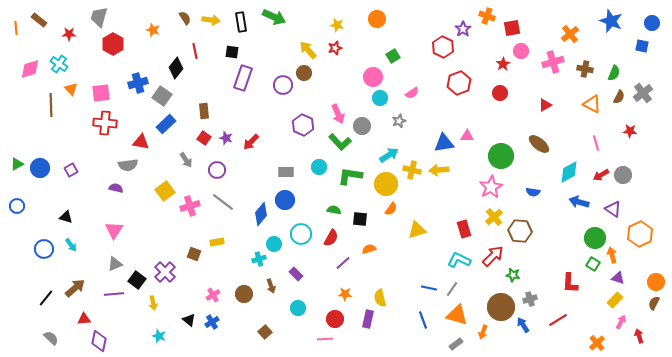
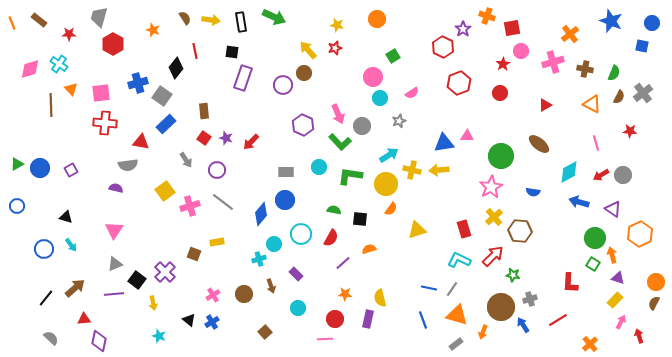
orange line at (16, 28): moved 4 px left, 5 px up; rotated 16 degrees counterclockwise
orange cross at (597, 343): moved 7 px left, 1 px down
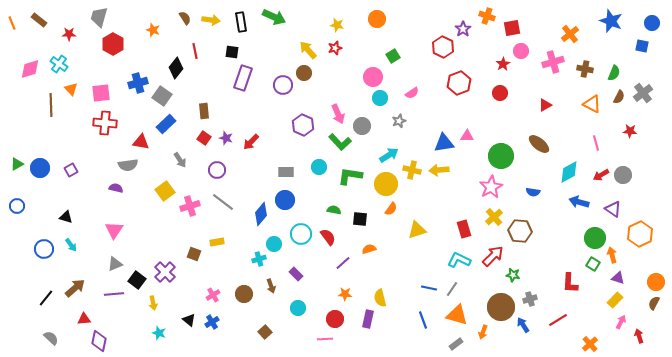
gray arrow at (186, 160): moved 6 px left
red semicircle at (331, 238): moved 3 px left, 1 px up; rotated 66 degrees counterclockwise
cyan star at (159, 336): moved 3 px up
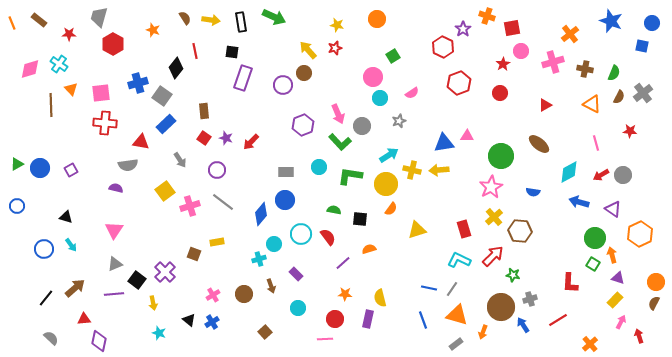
purple hexagon at (303, 125): rotated 15 degrees clockwise
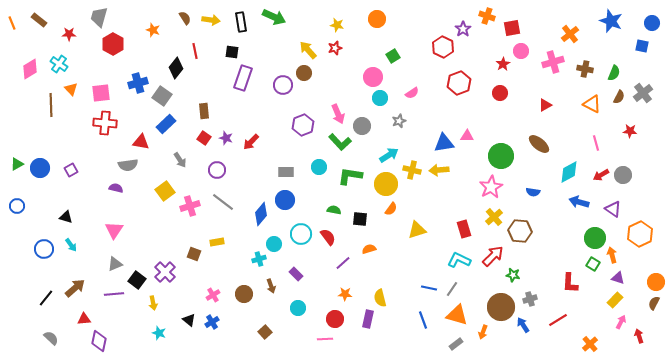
pink diamond at (30, 69): rotated 15 degrees counterclockwise
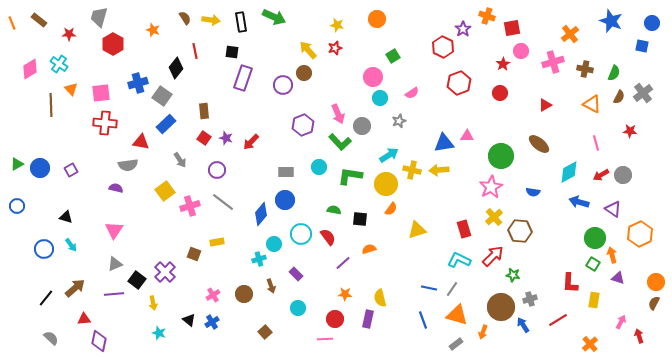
yellow rectangle at (615, 300): moved 21 px left; rotated 35 degrees counterclockwise
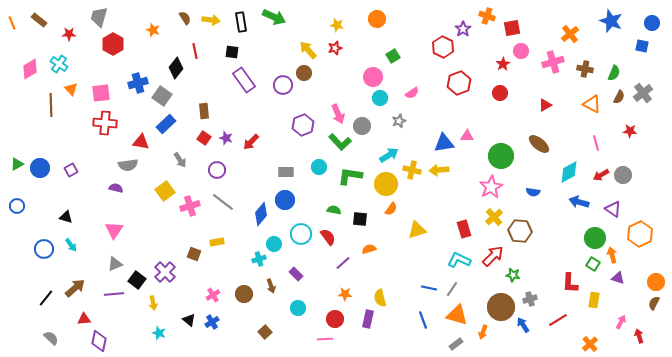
purple rectangle at (243, 78): moved 1 px right, 2 px down; rotated 55 degrees counterclockwise
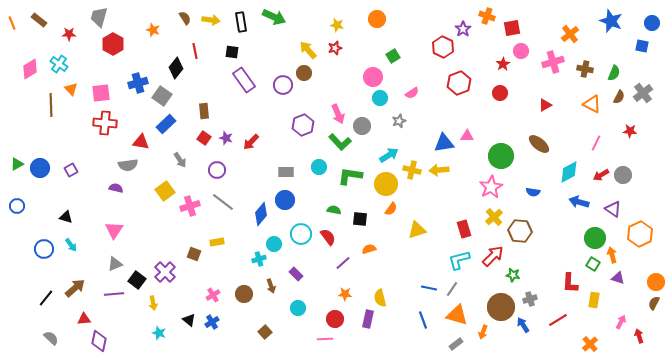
pink line at (596, 143): rotated 42 degrees clockwise
cyan L-shape at (459, 260): rotated 40 degrees counterclockwise
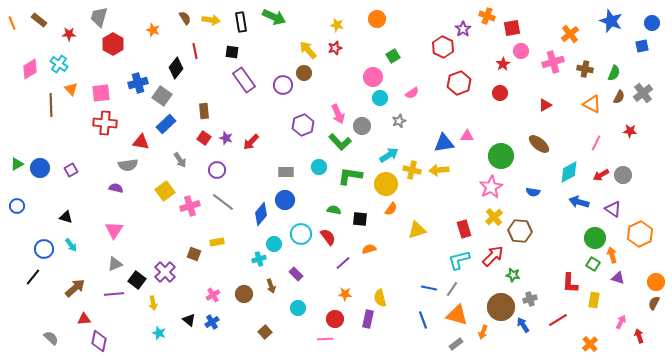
blue square at (642, 46): rotated 24 degrees counterclockwise
black line at (46, 298): moved 13 px left, 21 px up
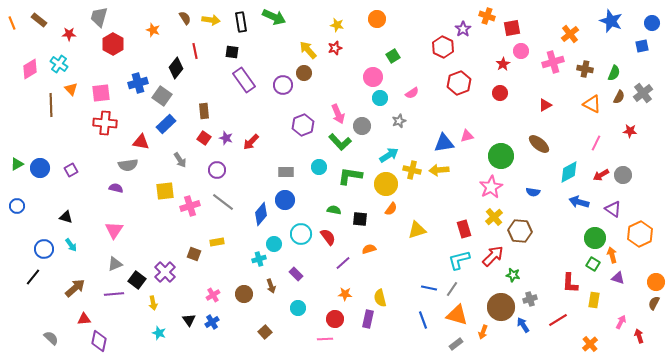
pink triangle at (467, 136): rotated 16 degrees counterclockwise
yellow square at (165, 191): rotated 30 degrees clockwise
black triangle at (189, 320): rotated 16 degrees clockwise
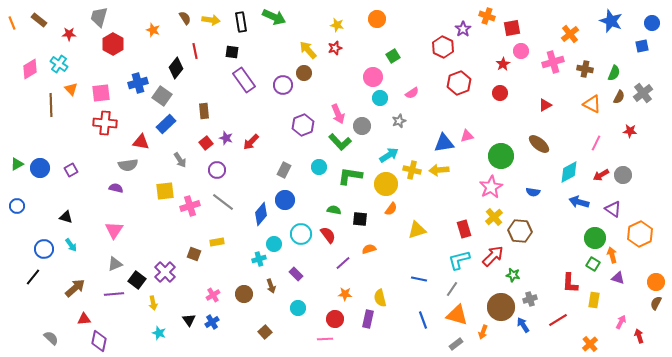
red square at (204, 138): moved 2 px right, 5 px down; rotated 16 degrees clockwise
gray rectangle at (286, 172): moved 2 px left, 2 px up; rotated 63 degrees counterclockwise
red semicircle at (328, 237): moved 2 px up
blue line at (429, 288): moved 10 px left, 9 px up
brown semicircle at (654, 303): moved 2 px right
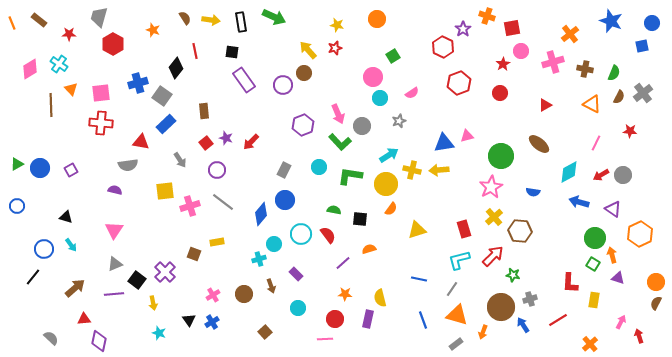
red cross at (105, 123): moved 4 px left
purple semicircle at (116, 188): moved 1 px left, 2 px down
